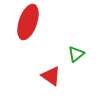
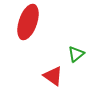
red triangle: moved 2 px right
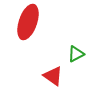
green triangle: rotated 12 degrees clockwise
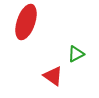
red ellipse: moved 2 px left
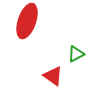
red ellipse: moved 1 px right, 1 px up
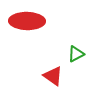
red ellipse: rotated 72 degrees clockwise
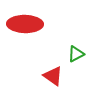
red ellipse: moved 2 px left, 3 px down
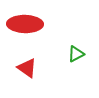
red triangle: moved 26 px left, 8 px up
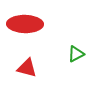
red triangle: rotated 20 degrees counterclockwise
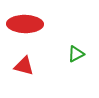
red triangle: moved 3 px left, 2 px up
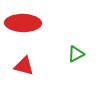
red ellipse: moved 2 px left, 1 px up
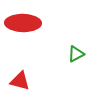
red triangle: moved 4 px left, 15 px down
